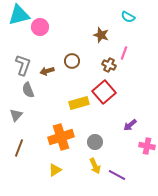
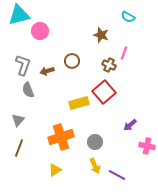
pink circle: moved 4 px down
gray triangle: moved 2 px right, 5 px down
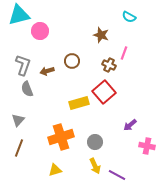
cyan semicircle: moved 1 px right
gray semicircle: moved 1 px left, 1 px up
yellow triangle: rotated 16 degrees clockwise
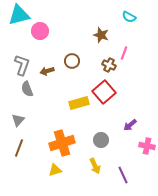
gray L-shape: moved 1 px left
orange cross: moved 1 px right, 6 px down
gray circle: moved 6 px right, 2 px up
purple line: moved 6 px right; rotated 36 degrees clockwise
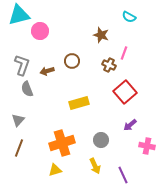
red square: moved 21 px right
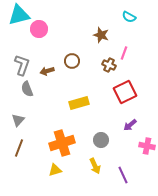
pink circle: moved 1 px left, 2 px up
red square: rotated 15 degrees clockwise
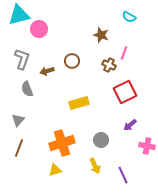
gray L-shape: moved 6 px up
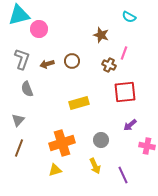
brown arrow: moved 7 px up
red square: rotated 20 degrees clockwise
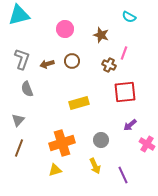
pink circle: moved 26 px right
pink cross: moved 2 px up; rotated 21 degrees clockwise
